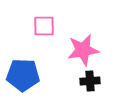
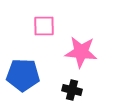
pink star: moved 2 px left, 2 px down; rotated 16 degrees clockwise
black cross: moved 18 px left, 9 px down; rotated 18 degrees clockwise
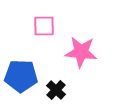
blue pentagon: moved 2 px left, 1 px down
black cross: moved 16 px left; rotated 30 degrees clockwise
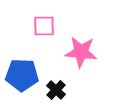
blue pentagon: moved 1 px right, 1 px up
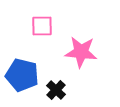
pink square: moved 2 px left
blue pentagon: rotated 12 degrees clockwise
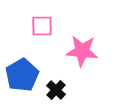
pink star: moved 1 px right, 1 px up
blue pentagon: rotated 28 degrees clockwise
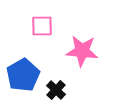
blue pentagon: moved 1 px right
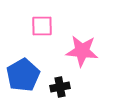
black cross: moved 4 px right, 3 px up; rotated 36 degrees clockwise
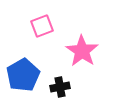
pink square: rotated 20 degrees counterclockwise
pink star: rotated 28 degrees clockwise
